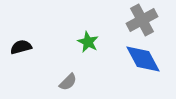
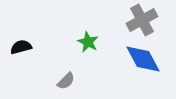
gray semicircle: moved 2 px left, 1 px up
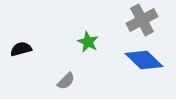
black semicircle: moved 2 px down
blue diamond: moved 1 px right, 1 px down; rotated 18 degrees counterclockwise
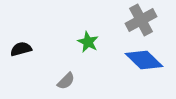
gray cross: moved 1 px left
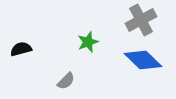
green star: rotated 25 degrees clockwise
blue diamond: moved 1 px left
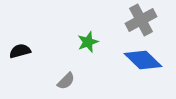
black semicircle: moved 1 px left, 2 px down
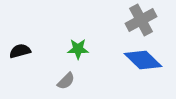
green star: moved 10 px left, 7 px down; rotated 20 degrees clockwise
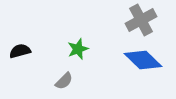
green star: rotated 20 degrees counterclockwise
gray semicircle: moved 2 px left
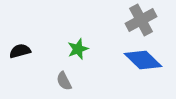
gray semicircle: rotated 108 degrees clockwise
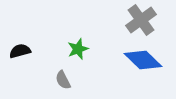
gray cross: rotated 8 degrees counterclockwise
gray semicircle: moved 1 px left, 1 px up
